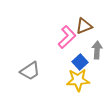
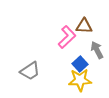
brown triangle: rotated 24 degrees clockwise
gray arrow: rotated 30 degrees counterclockwise
blue square: moved 2 px down
yellow star: moved 2 px right
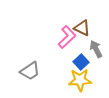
brown triangle: moved 2 px left, 2 px down; rotated 24 degrees clockwise
gray arrow: moved 1 px left, 1 px up
blue square: moved 1 px right, 2 px up
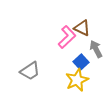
yellow star: moved 3 px left; rotated 20 degrees counterclockwise
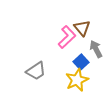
brown triangle: rotated 24 degrees clockwise
gray trapezoid: moved 6 px right
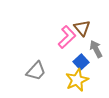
gray trapezoid: rotated 15 degrees counterclockwise
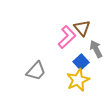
yellow star: moved 1 px right
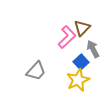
brown triangle: rotated 24 degrees clockwise
gray arrow: moved 3 px left
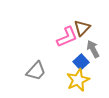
pink L-shape: rotated 20 degrees clockwise
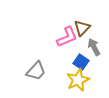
gray arrow: moved 1 px right, 2 px up
blue square: rotated 14 degrees counterclockwise
